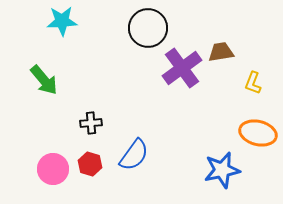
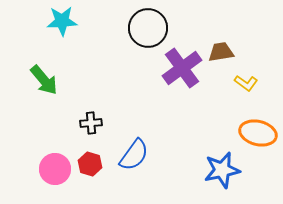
yellow L-shape: moved 7 px left; rotated 75 degrees counterclockwise
pink circle: moved 2 px right
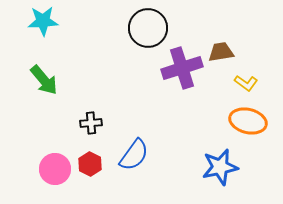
cyan star: moved 19 px left
purple cross: rotated 18 degrees clockwise
orange ellipse: moved 10 px left, 12 px up
red hexagon: rotated 10 degrees clockwise
blue star: moved 2 px left, 3 px up
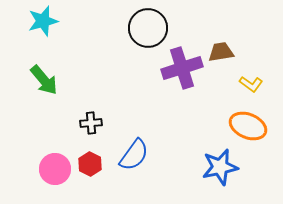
cyan star: rotated 12 degrees counterclockwise
yellow L-shape: moved 5 px right, 1 px down
orange ellipse: moved 5 px down; rotated 9 degrees clockwise
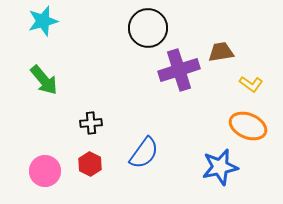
purple cross: moved 3 px left, 2 px down
blue semicircle: moved 10 px right, 2 px up
pink circle: moved 10 px left, 2 px down
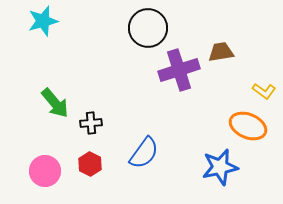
green arrow: moved 11 px right, 23 px down
yellow L-shape: moved 13 px right, 7 px down
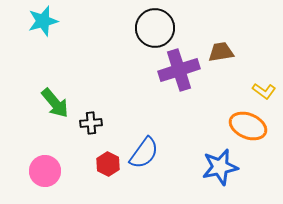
black circle: moved 7 px right
red hexagon: moved 18 px right
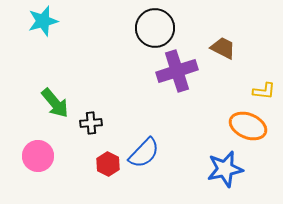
brown trapezoid: moved 2 px right, 4 px up; rotated 36 degrees clockwise
purple cross: moved 2 px left, 1 px down
yellow L-shape: rotated 30 degrees counterclockwise
blue semicircle: rotated 8 degrees clockwise
blue star: moved 5 px right, 2 px down
pink circle: moved 7 px left, 15 px up
